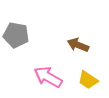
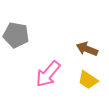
brown arrow: moved 9 px right, 4 px down
pink arrow: moved 3 px up; rotated 80 degrees counterclockwise
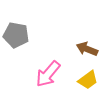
yellow trapezoid: rotated 70 degrees counterclockwise
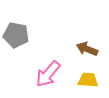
yellow trapezoid: rotated 140 degrees counterclockwise
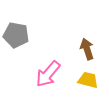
brown arrow: rotated 50 degrees clockwise
yellow trapezoid: rotated 10 degrees clockwise
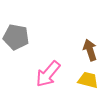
gray pentagon: moved 2 px down
brown arrow: moved 3 px right, 1 px down
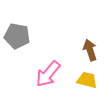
gray pentagon: moved 1 px right, 1 px up
yellow trapezoid: moved 1 px left
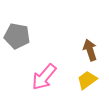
pink arrow: moved 4 px left, 3 px down
yellow trapezoid: rotated 50 degrees counterclockwise
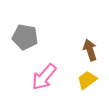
gray pentagon: moved 8 px right, 1 px down
